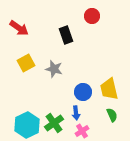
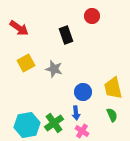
yellow trapezoid: moved 4 px right, 1 px up
cyan hexagon: rotated 15 degrees clockwise
pink cross: rotated 24 degrees counterclockwise
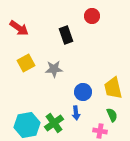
gray star: rotated 18 degrees counterclockwise
pink cross: moved 18 px right; rotated 24 degrees counterclockwise
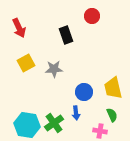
red arrow: rotated 30 degrees clockwise
blue circle: moved 1 px right
cyan hexagon: rotated 20 degrees clockwise
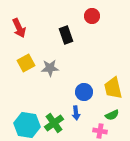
gray star: moved 4 px left, 1 px up
green semicircle: rotated 88 degrees clockwise
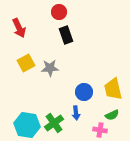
red circle: moved 33 px left, 4 px up
yellow trapezoid: moved 1 px down
pink cross: moved 1 px up
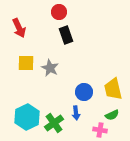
yellow square: rotated 30 degrees clockwise
gray star: rotated 30 degrees clockwise
cyan hexagon: moved 8 px up; rotated 25 degrees clockwise
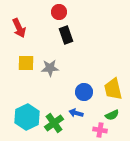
gray star: rotated 30 degrees counterclockwise
blue arrow: rotated 112 degrees clockwise
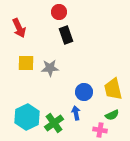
blue arrow: rotated 64 degrees clockwise
